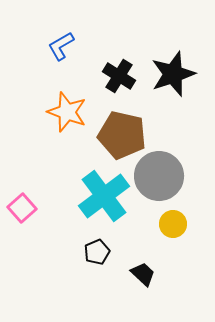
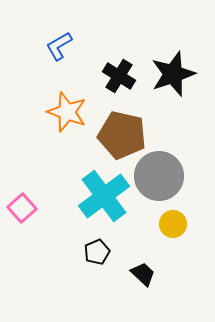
blue L-shape: moved 2 px left
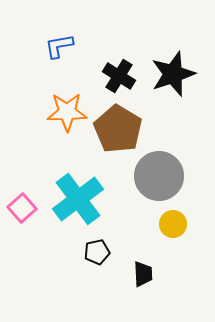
blue L-shape: rotated 20 degrees clockwise
orange star: rotated 21 degrees counterclockwise
brown pentagon: moved 4 px left, 6 px up; rotated 18 degrees clockwise
cyan cross: moved 26 px left, 3 px down
black pentagon: rotated 10 degrees clockwise
black trapezoid: rotated 44 degrees clockwise
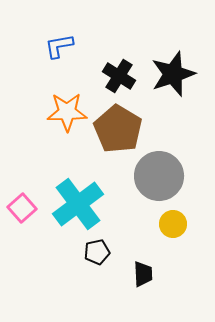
cyan cross: moved 5 px down
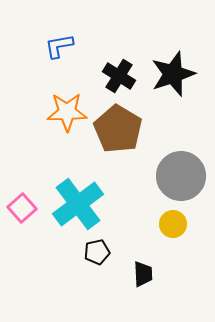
gray circle: moved 22 px right
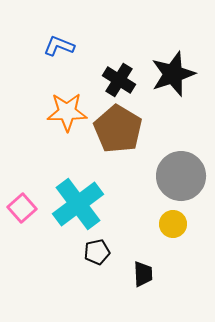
blue L-shape: rotated 32 degrees clockwise
black cross: moved 4 px down
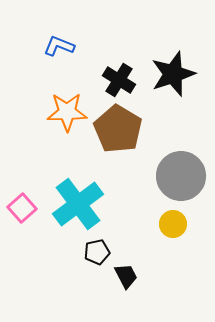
black trapezoid: moved 17 px left, 2 px down; rotated 24 degrees counterclockwise
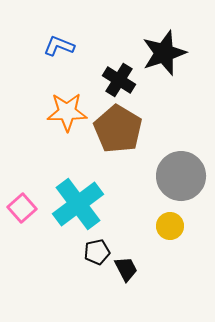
black star: moved 9 px left, 21 px up
yellow circle: moved 3 px left, 2 px down
black trapezoid: moved 7 px up
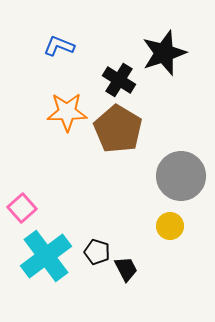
cyan cross: moved 32 px left, 52 px down
black pentagon: rotated 30 degrees clockwise
